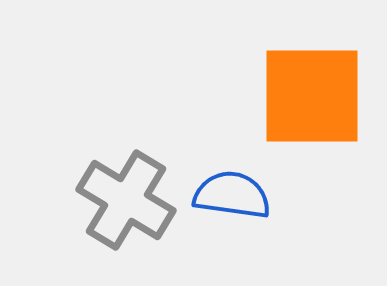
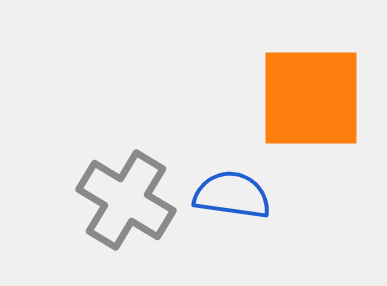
orange square: moved 1 px left, 2 px down
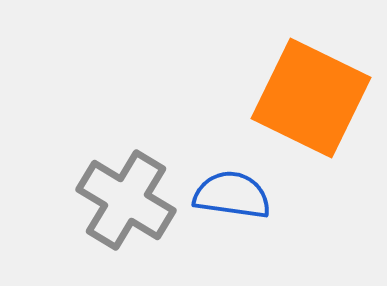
orange square: rotated 26 degrees clockwise
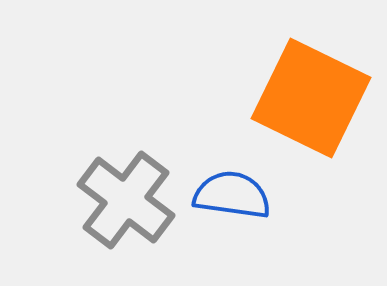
gray cross: rotated 6 degrees clockwise
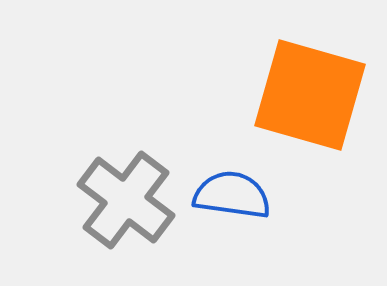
orange square: moved 1 px left, 3 px up; rotated 10 degrees counterclockwise
